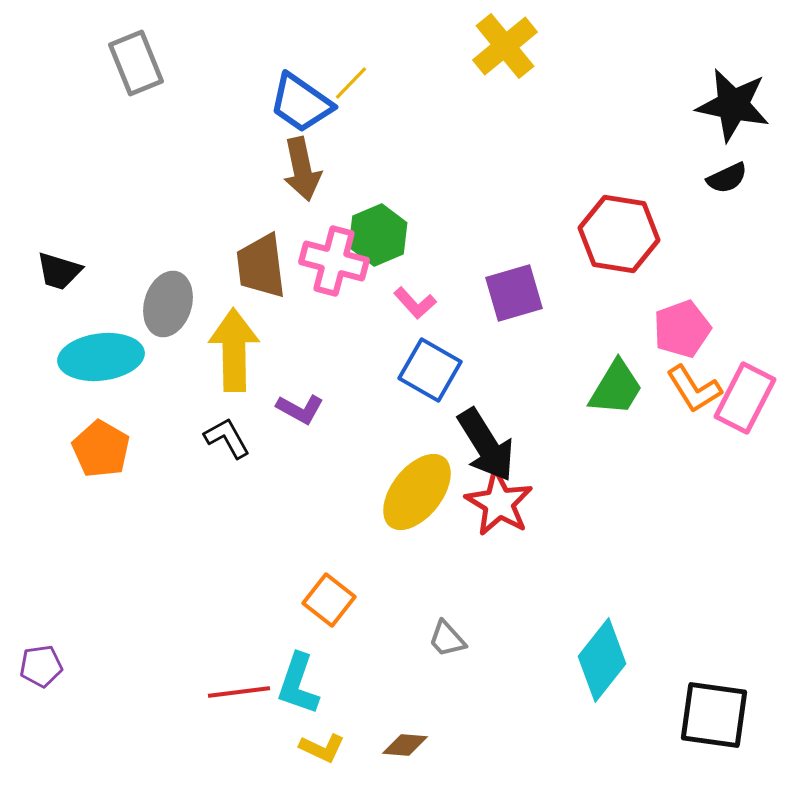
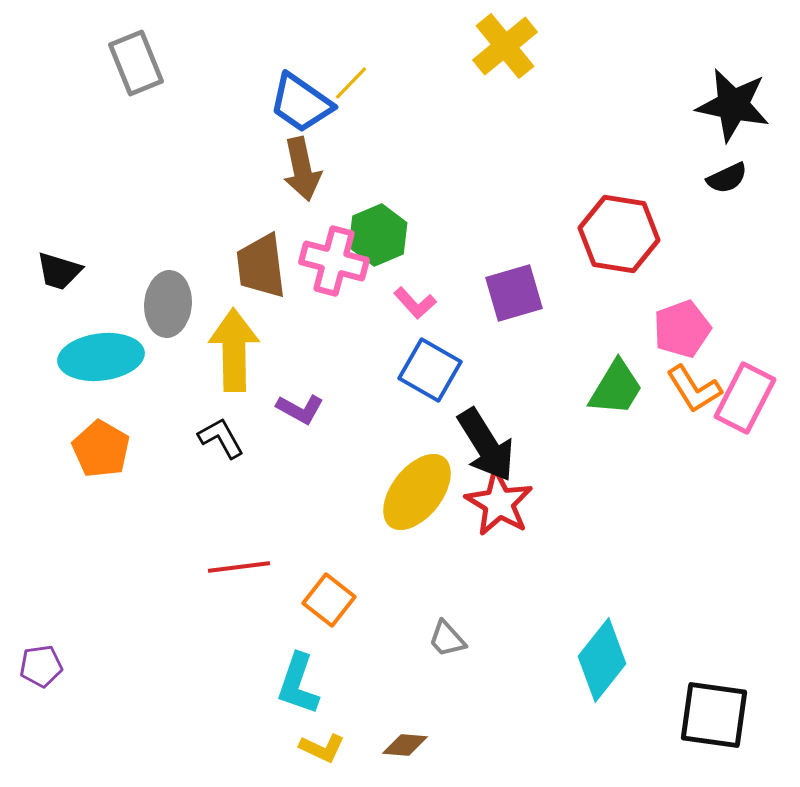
gray ellipse: rotated 12 degrees counterclockwise
black L-shape: moved 6 px left
red line: moved 125 px up
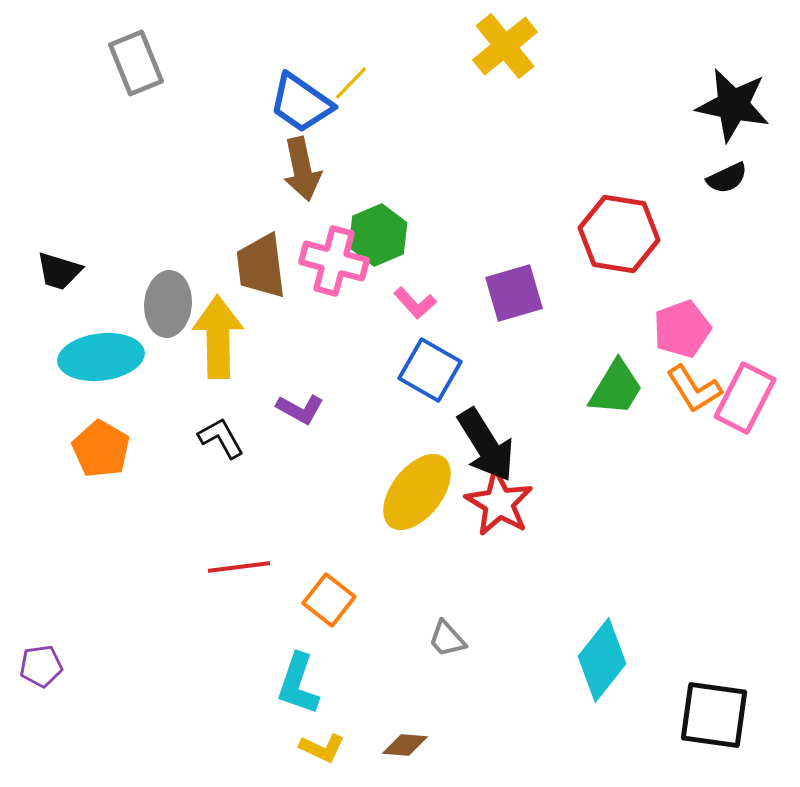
yellow arrow: moved 16 px left, 13 px up
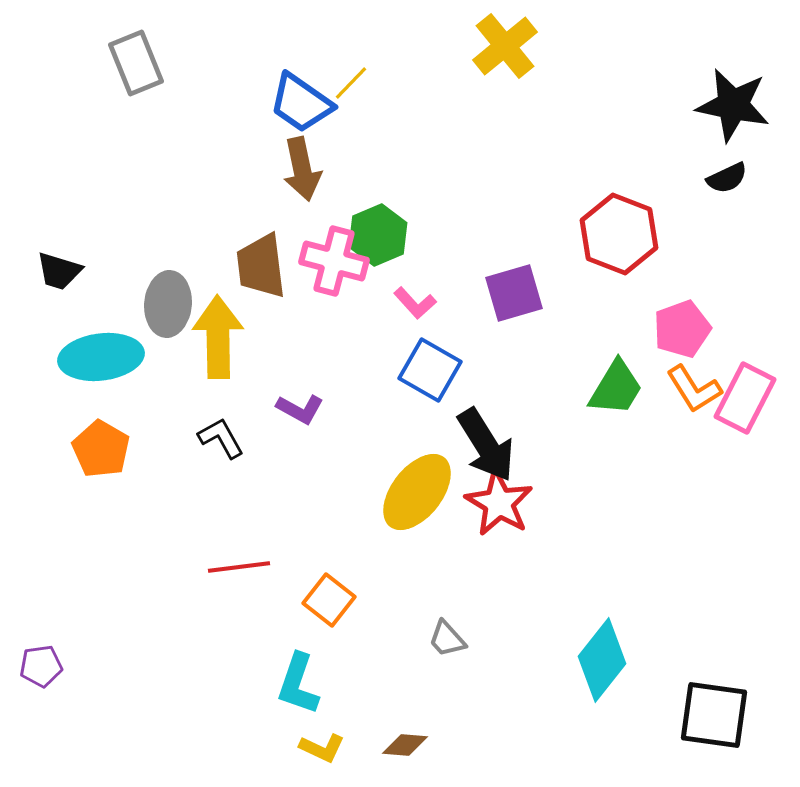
red hexagon: rotated 12 degrees clockwise
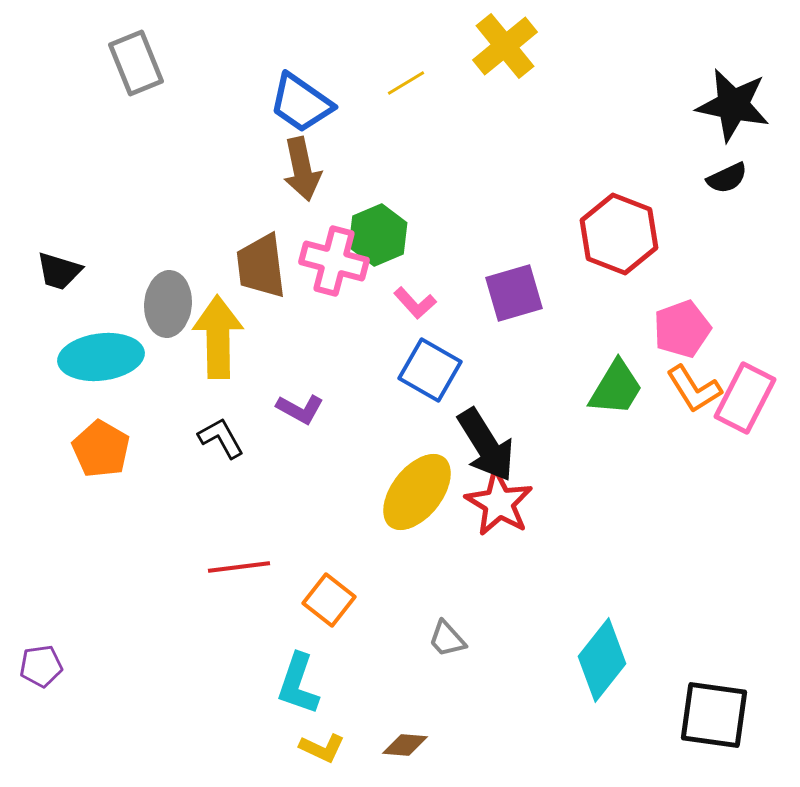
yellow line: moved 55 px right; rotated 15 degrees clockwise
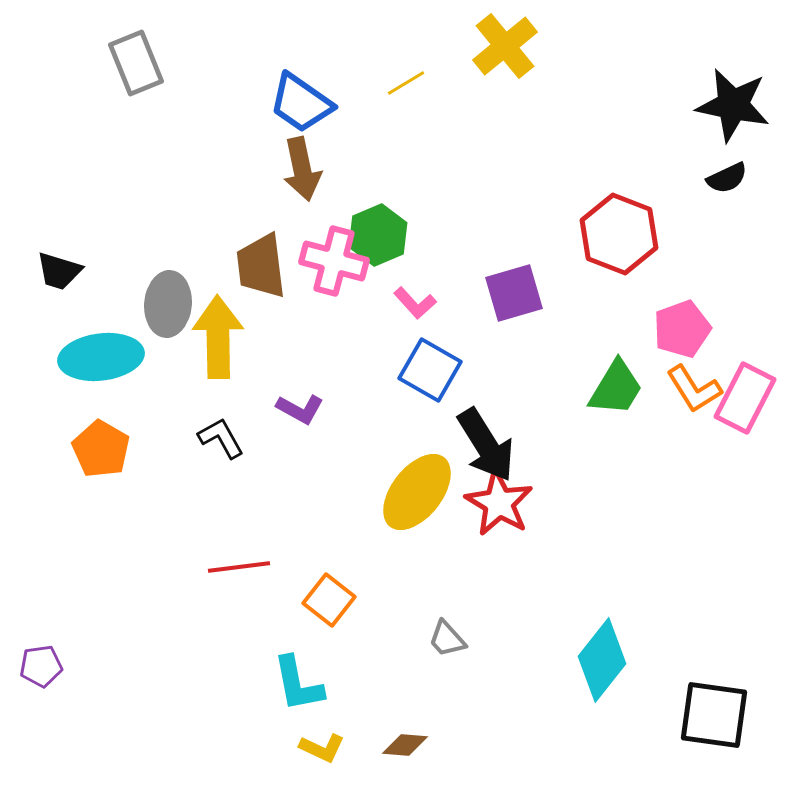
cyan L-shape: rotated 30 degrees counterclockwise
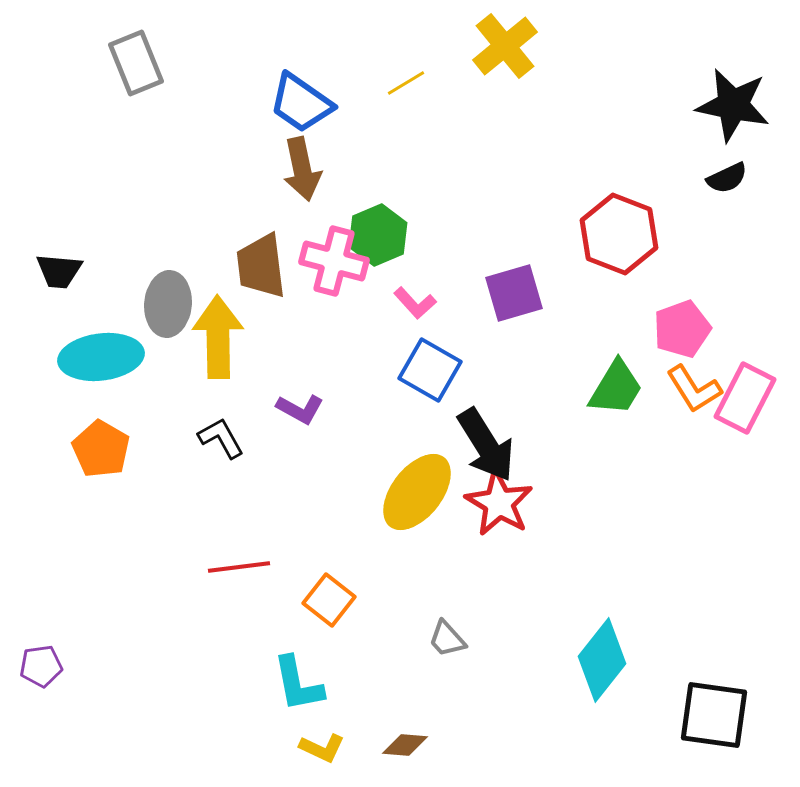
black trapezoid: rotated 12 degrees counterclockwise
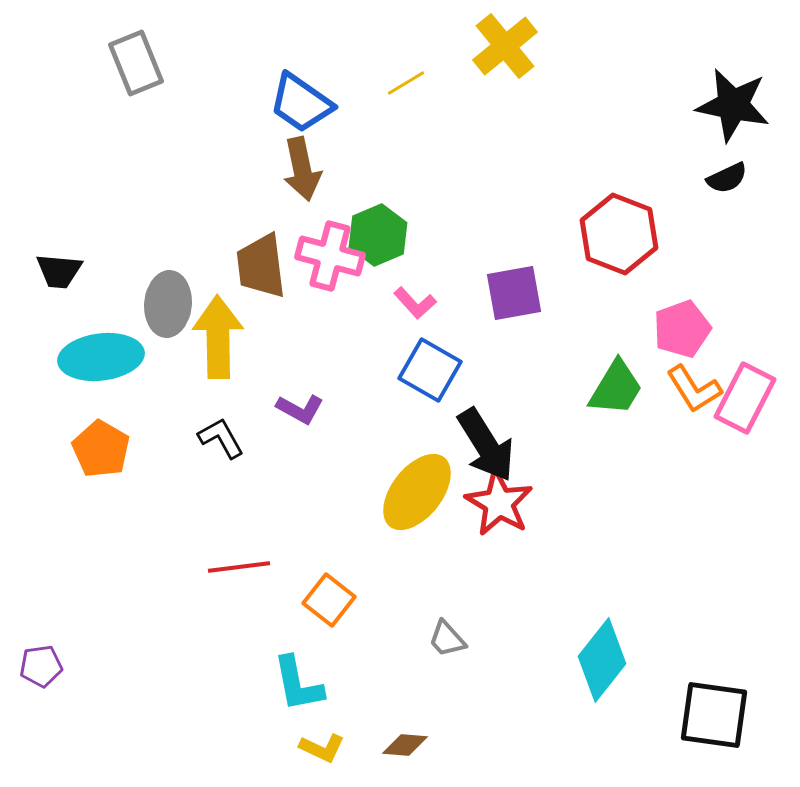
pink cross: moved 4 px left, 5 px up
purple square: rotated 6 degrees clockwise
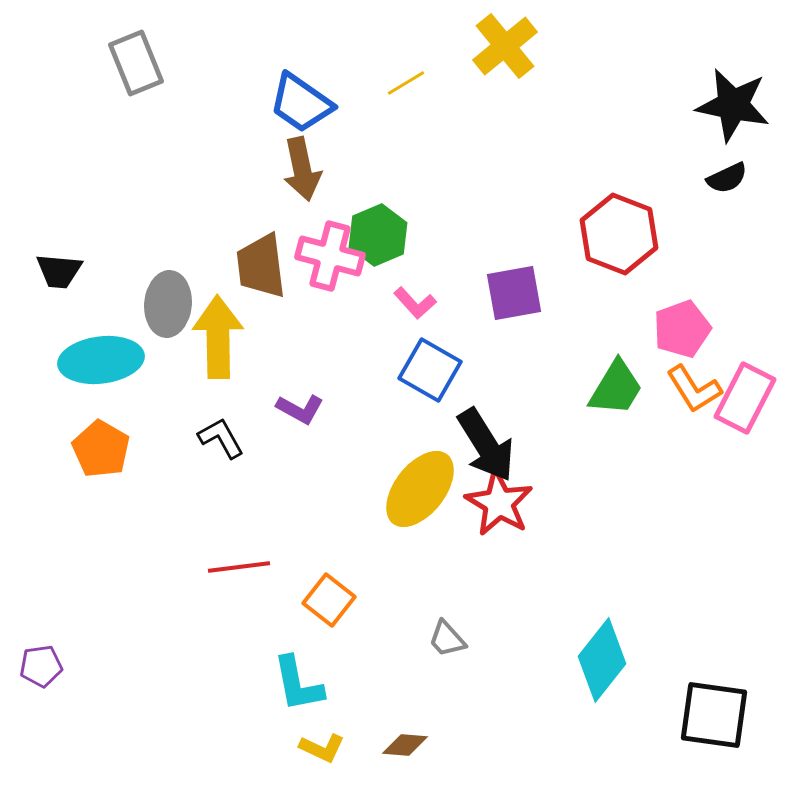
cyan ellipse: moved 3 px down
yellow ellipse: moved 3 px right, 3 px up
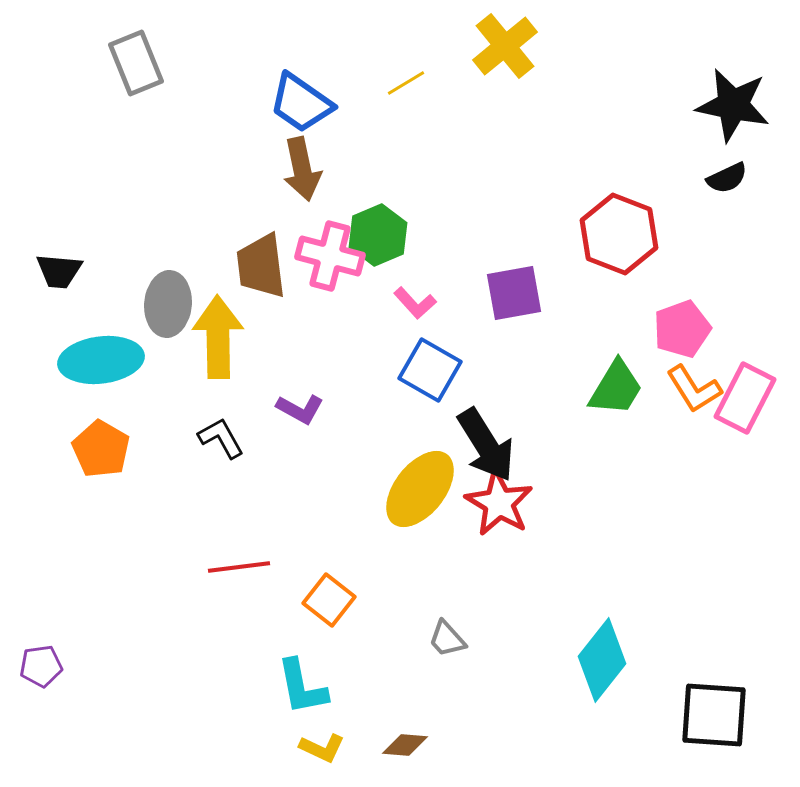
cyan L-shape: moved 4 px right, 3 px down
black square: rotated 4 degrees counterclockwise
